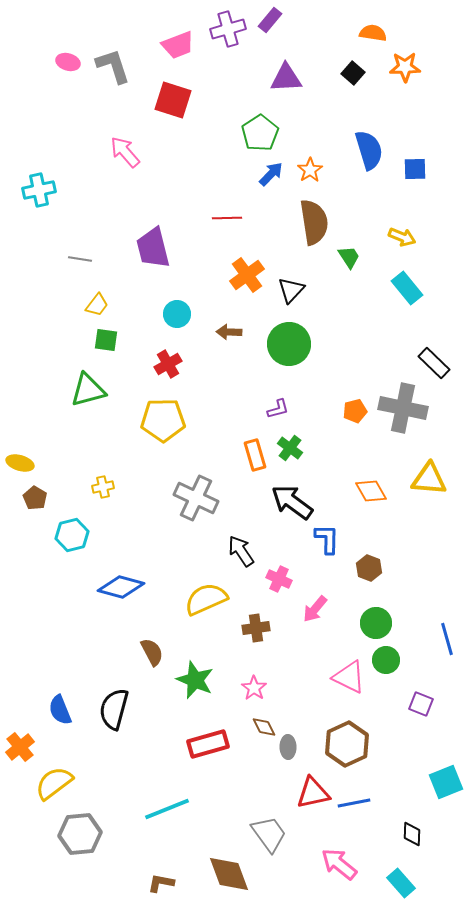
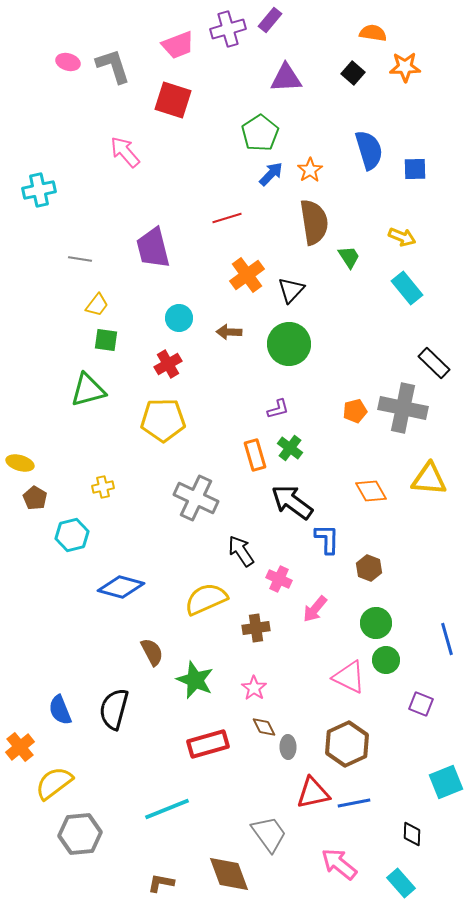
red line at (227, 218): rotated 16 degrees counterclockwise
cyan circle at (177, 314): moved 2 px right, 4 px down
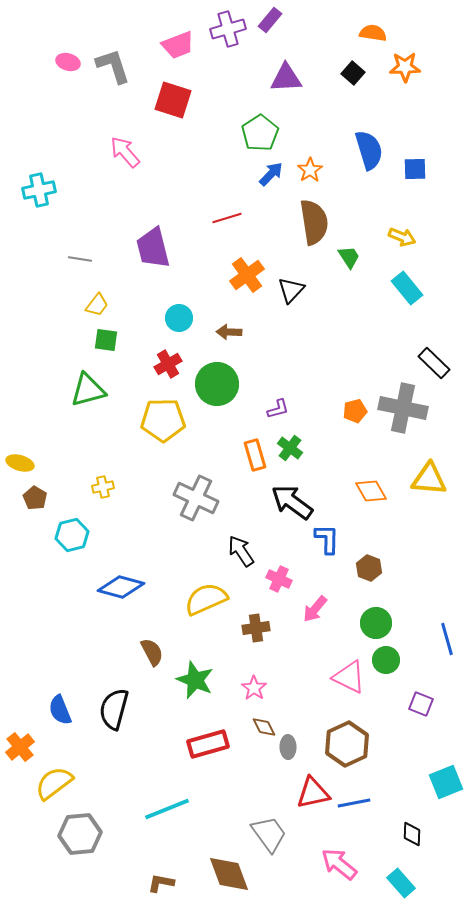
green circle at (289, 344): moved 72 px left, 40 px down
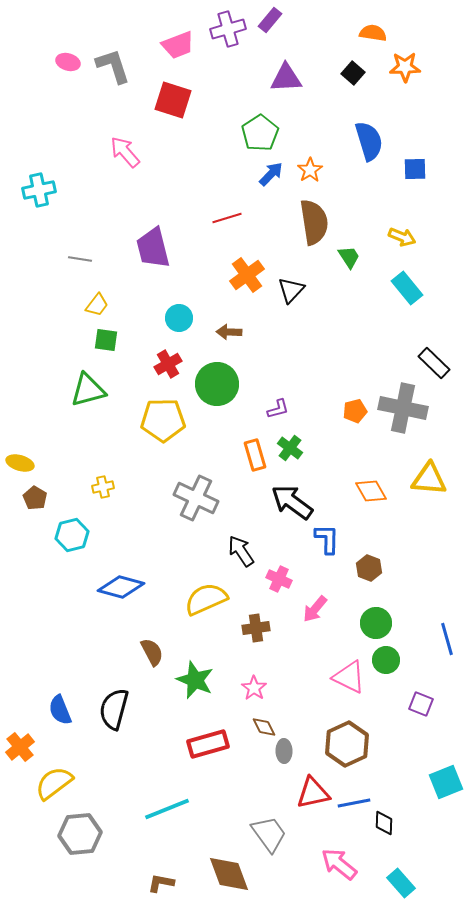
blue semicircle at (369, 150): moved 9 px up
gray ellipse at (288, 747): moved 4 px left, 4 px down
black diamond at (412, 834): moved 28 px left, 11 px up
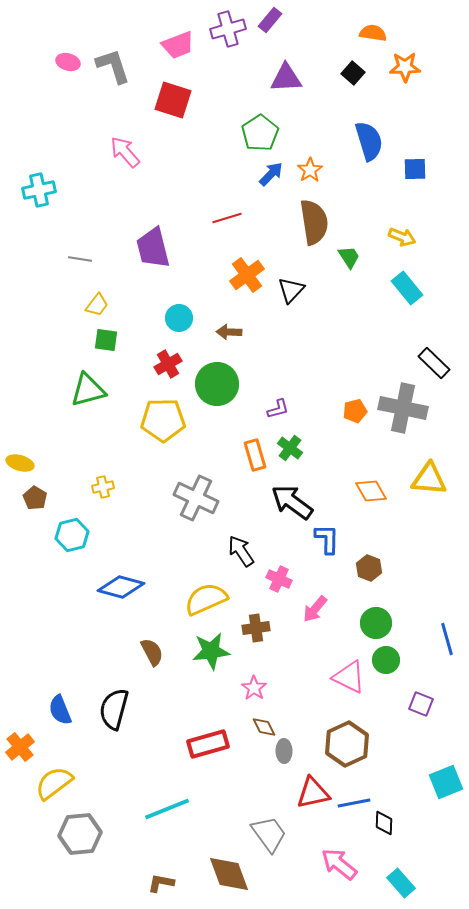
green star at (195, 680): moved 16 px right, 29 px up; rotated 30 degrees counterclockwise
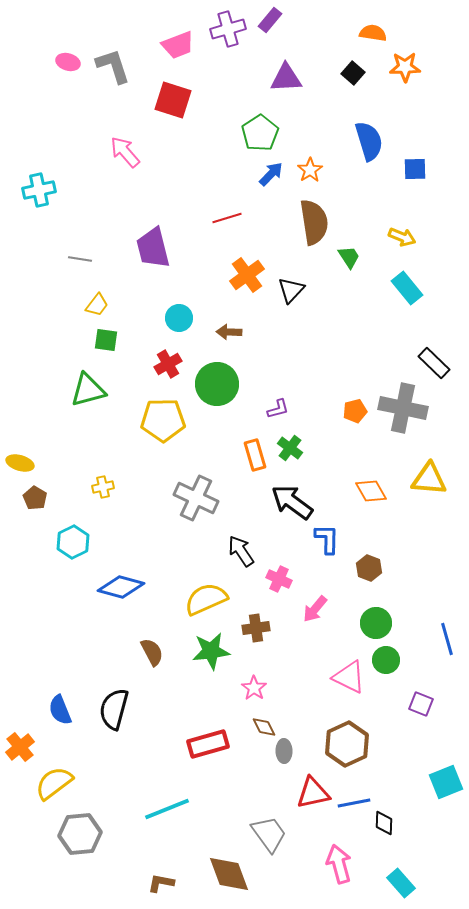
cyan hexagon at (72, 535): moved 1 px right, 7 px down; rotated 12 degrees counterclockwise
pink arrow at (339, 864): rotated 36 degrees clockwise
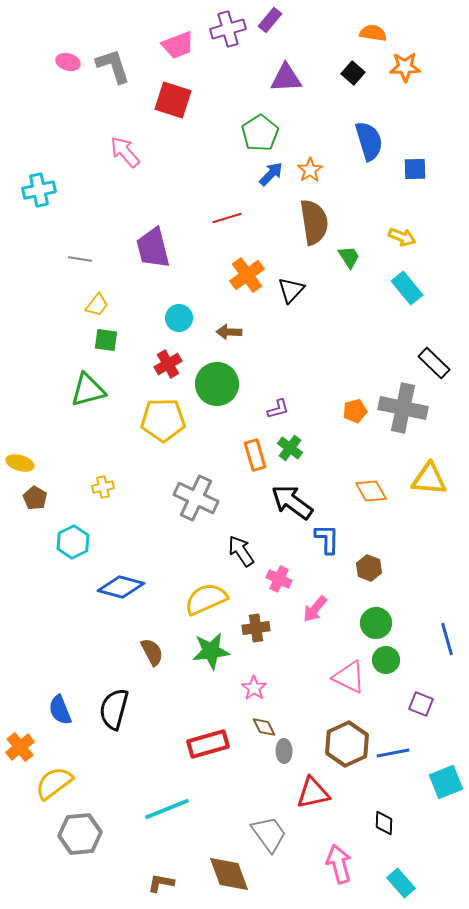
blue line at (354, 803): moved 39 px right, 50 px up
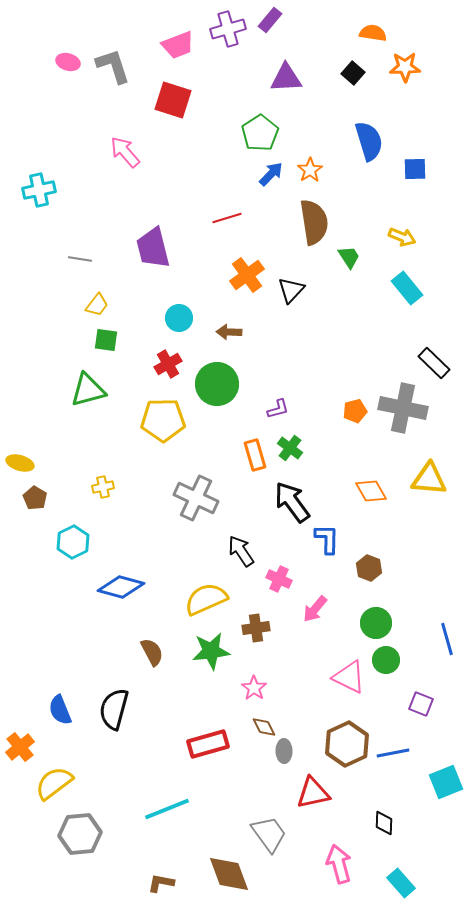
black arrow at (292, 502): rotated 18 degrees clockwise
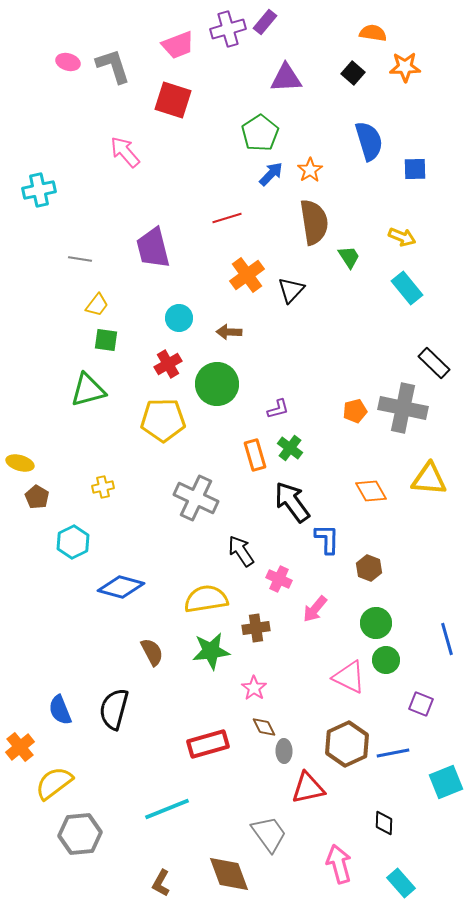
purple rectangle at (270, 20): moved 5 px left, 2 px down
brown pentagon at (35, 498): moved 2 px right, 1 px up
yellow semicircle at (206, 599): rotated 15 degrees clockwise
red triangle at (313, 793): moved 5 px left, 5 px up
brown L-shape at (161, 883): rotated 72 degrees counterclockwise
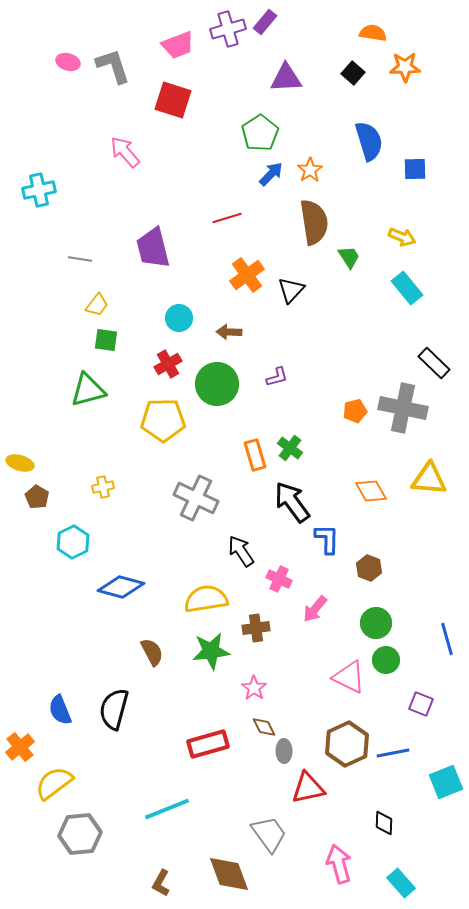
purple L-shape at (278, 409): moved 1 px left, 32 px up
